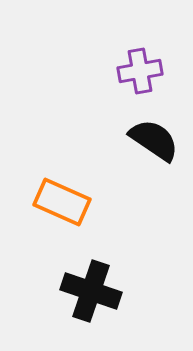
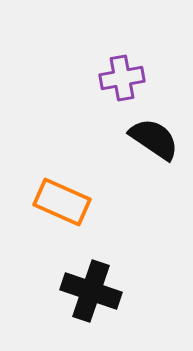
purple cross: moved 18 px left, 7 px down
black semicircle: moved 1 px up
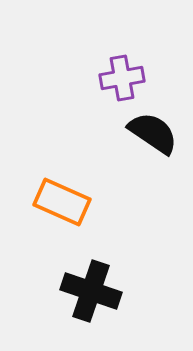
black semicircle: moved 1 px left, 6 px up
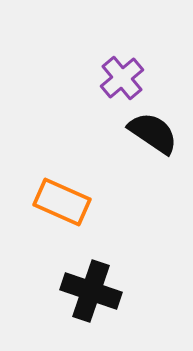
purple cross: rotated 30 degrees counterclockwise
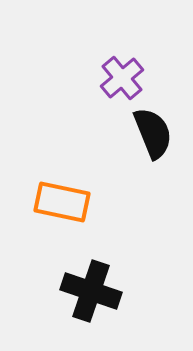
black semicircle: rotated 34 degrees clockwise
orange rectangle: rotated 12 degrees counterclockwise
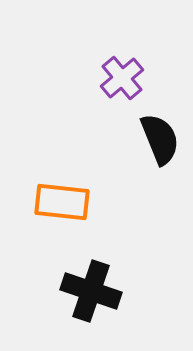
black semicircle: moved 7 px right, 6 px down
orange rectangle: rotated 6 degrees counterclockwise
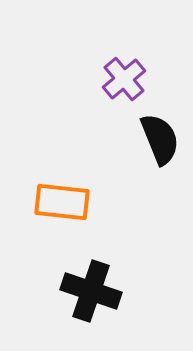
purple cross: moved 2 px right, 1 px down
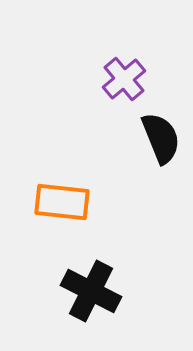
black semicircle: moved 1 px right, 1 px up
black cross: rotated 8 degrees clockwise
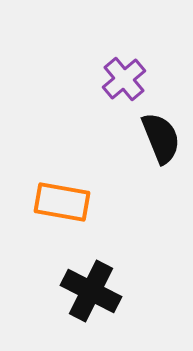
orange rectangle: rotated 4 degrees clockwise
